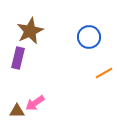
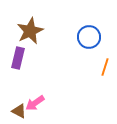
orange line: moved 1 px right, 6 px up; rotated 42 degrees counterclockwise
brown triangle: moved 2 px right; rotated 28 degrees clockwise
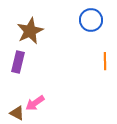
blue circle: moved 2 px right, 17 px up
purple rectangle: moved 4 px down
orange line: moved 6 px up; rotated 18 degrees counterclockwise
brown triangle: moved 2 px left, 2 px down
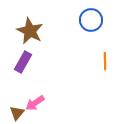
brown star: rotated 20 degrees counterclockwise
purple rectangle: moved 5 px right; rotated 15 degrees clockwise
brown triangle: rotated 42 degrees clockwise
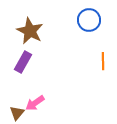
blue circle: moved 2 px left
orange line: moved 2 px left
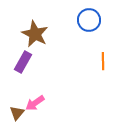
brown star: moved 5 px right, 3 px down
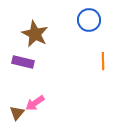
purple rectangle: rotated 75 degrees clockwise
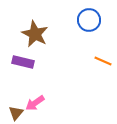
orange line: rotated 66 degrees counterclockwise
brown triangle: moved 1 px left
